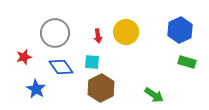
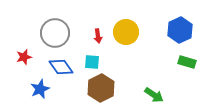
blue star: moved 4 px right; rotated 18 degrees clockwise
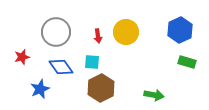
gray circle: moved 1 px right, 1 px up
red star: moved 2 px left
green arrow: rotated 24 degrees counterclockwise
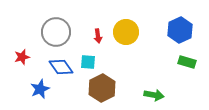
cyan square: moved 4 px left
brown hexagon: moved 1 px right
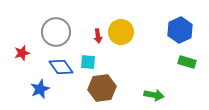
yellow circle: moved 5 px left
red star: moved 4 px up
brown hexagon: rotated 20 degrees clockwise
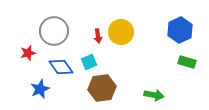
gray circle: moved 2 px left, 1 px up
red star: moved 6 px right
cyan square: moved 1 px right; rotated 28 degrees counterclockwise
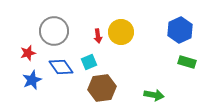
blue star: moved 8 px left, 9 px up
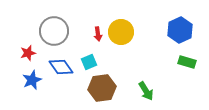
red arrow: moved 2 px up
green arrow: moved 8 px left, 4 px up; rotated 48 degrees clockwise
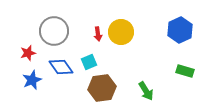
green rectangle: moved 2 px left, 9 px down
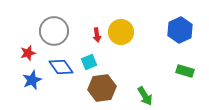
red arrow: moved 1 px left, 1 px down
green arrow: moved 1 px left, 5 px down
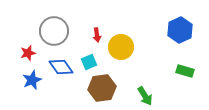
yellow circle: moved 15 px down
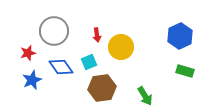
blue hexagon: moved 6 px down
